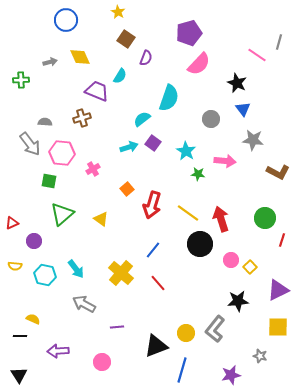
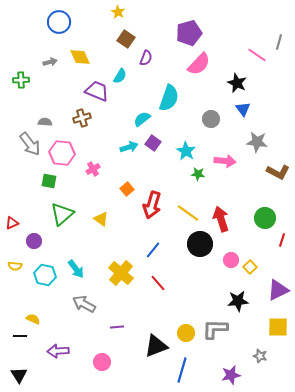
blue circle at (66, 20): moved 7 px left, 2 px down
gray star at (253, 140): moved 4 px right, 2 px down
gray L-shape at (215, 329): rotated 52 degrees clockwise
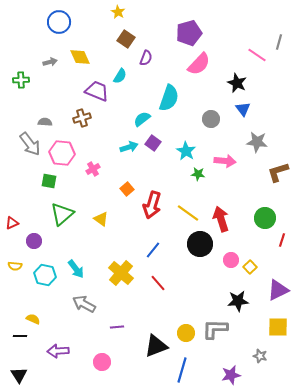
brown L-shape at (278, 172): rotated 135 degrees clockwise
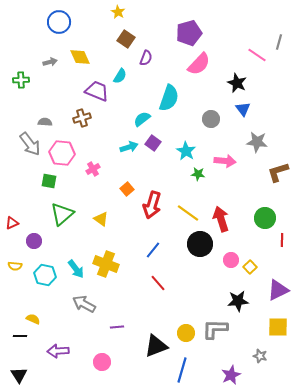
red line at (282, 240): rotated 16 degrees counterclockwise
yellow cross at (121, 273): moved 15 px left, 9 px up; rotated 20 degrees counterclockwise
purple star at (231, 375): rotated 12 degrees counterclockwise
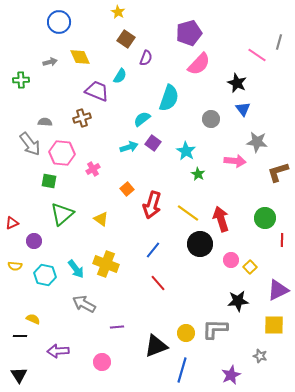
pink arrow at (225, 161): moved 10 px right
green star at (198, 174): rotated 24 degrees clockwise
yellow square at (278, 327): moved 4 px left, 2 px up
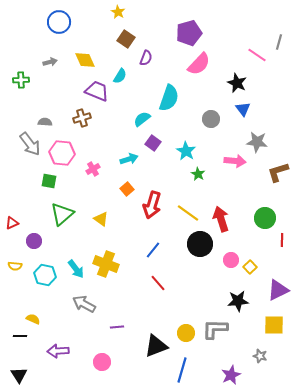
yellow diamond at (80, 57): moved 5 px right, 3 px down
cyan arrow at (129, 147): moved 12 px down
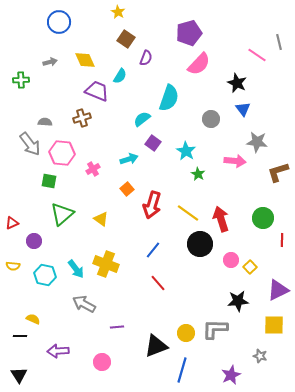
gray line at (279, 42): rotated 28 degrees counterclockwise
green circle at (265, 218): moved 2 px left
yellow semicircle at (15, 266): moved 2 px left
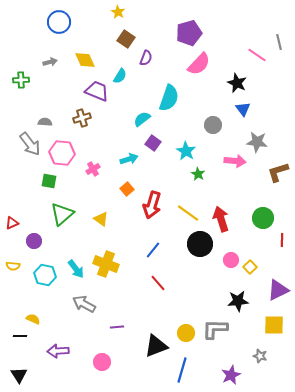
gray circle at (211, 119): moved 2 px right, 6 px down
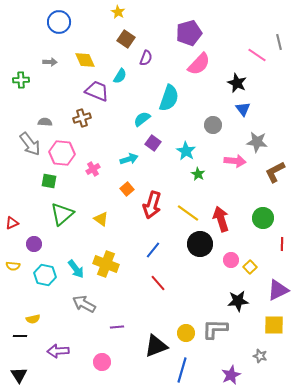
gray arrow at (50, 62): rotated 16 degrees clockwise
brown L-shape at (278, 172): moved 3 px left; rotated 10 degrees counterclockwise
red line at (282, 240): moved 4 px down
purple circle at (34, 241): moved 3 px down
yellow semicircle at (33, 319): rotated 144 degrees clockwise
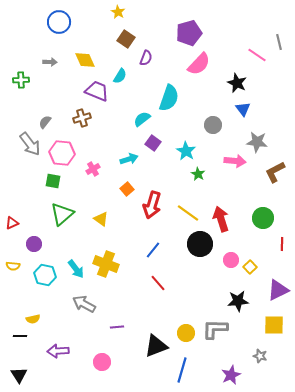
gray semicircle at (45, 122): rotated 56 degrees counterclockwise
green square at (49, 181): moved 4 px right
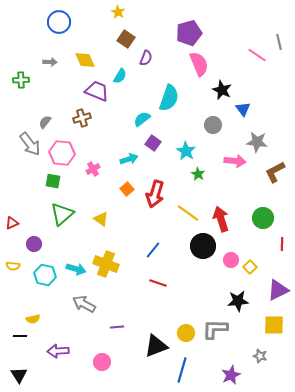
pink semicircle at (199, 64): rotated 65 degrees counterclockwise
black star at (237, 83): moved 15 px left, 7 px down
red arrow at (152, 205): moved 3 px right, 11 px up
black circle at (200, 244): moved 3 px right, 2 px down
cyan arrow at (76, 269): rotated 36 degrees counterclockwise
red line at (158, 283): rotated 30 degrees counterclockwise
